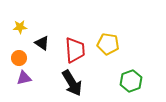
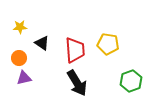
black arrow: moved 5 px right
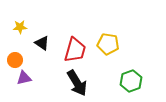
red trapezoid: rotated 20 degrees clockwise
orange circle: moved 4 px left, 2 px down
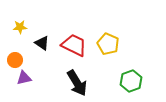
yellow pentagon: rotated 15 degrees clockwise
red trapezoid: moved 1 px left, 5 px up; rotated 80 degrees counterclockwise
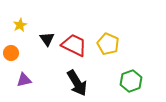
yellow star: moved 2 px up; rotated 24 degrees counterclockwise
black triangle: moved 5 px right, 4 px up; rotated 21 degrees clockwise
orange circle: moved 4 px left, 7 px up
purple triangle: moved 2 px down
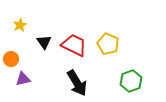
black triangle: moved 3 px left, 3 px down
orange circle: moved 6 px down
purple triangle: moved 1 px left, 1 px up
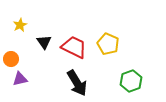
red trapezoid: moved 2 px down
purple triangle: moved 3 px left
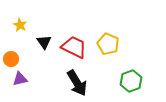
yellow star: rotated 16 degrees counterclockwise
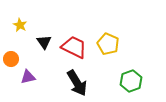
purple triangle: moved 8 px right, 2 px up
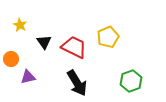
yellow pentagon: moved 7 px up; rotated 25 degrees clockwise
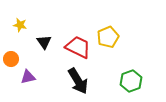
yellow star: rotated 16 degrees counterclockwise
red trapezoid: moved 4 px right
black arrow: moved 1 px right, 2 px up
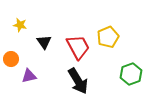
red trapezoid: rotated 36 degrees clockwise
purple triangle: moved 1 px right, 1 px up
green hexagon: moved 7 px up
